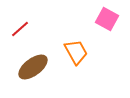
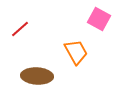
pink square: moved 8 px left
brown ellipse: moved 4 px right, 9 px down; rotated 40 degrees clockwise
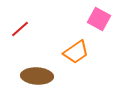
orange trapezoid: rotated 84 degrees clockwise
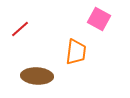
orange trapezoid: rotated 48 degrees counterclockwise
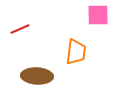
pink square: moved 1 px left, 4 px up; rotated 30 degrees counterclockwise
red line: rotated 18 degrees clockwise
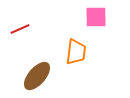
pink square: moved 2 px left, 2 px down
brown ellipse: rotated 52 degrees counterclockwise
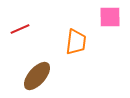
pink square: moved 14 px right
orange trapezoid: moved 10 px up
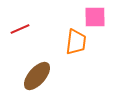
pink square: moved 15 px left
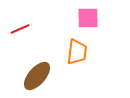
pink square: moved 7 px left, 1 px down
orange trapezoid: moved 1 px right, 10 px down
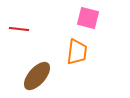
pink square: rotated 15 degrees clockwise
red line: moved 1 px left; rotated 30 degrees clockwise
